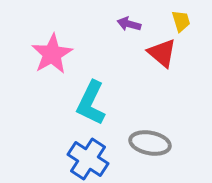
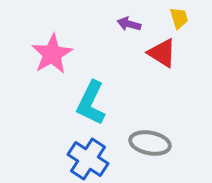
yellow trapezoid: moved 2 px left, 3 px up
red triangle: rotated 8 degrees counterclockwise
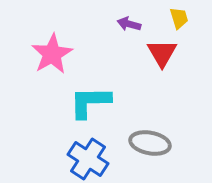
red triangle: rotated 28 degrees clockwise
cyan L-shape: moved 1 px left, 1 px up; rotated 63 degrees clockwise
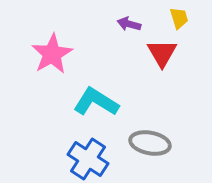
cyan L-shape: moved 6 px right; rotated 33 degrees clockwise
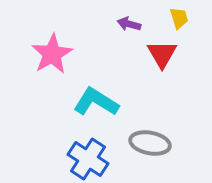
red triangle: moved 1 px down
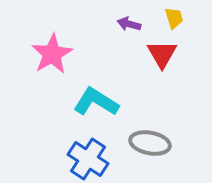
yellow trapezoid: moved 5 px left
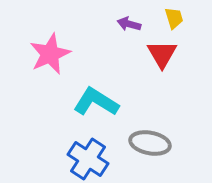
pink star: moved 2 px left; rotated 6 degrees clockwise
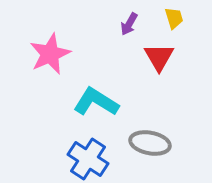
purple arrow: rotated 75 degrees counterclockwise
red triangle: moved 3 px left, 3 px down
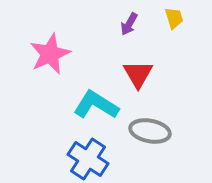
red triangle: moved 21 px left, 17 px down
cyan L-shape: moved 3 px down
gray ellipse: moved 12 px up
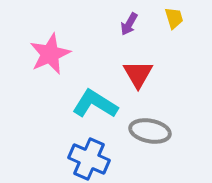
cyan L-shape: moved 1 px left, 1 px up
blue cross: moved 1 px right; rotated 9 degrees counterclockwise
